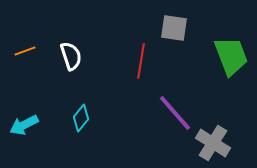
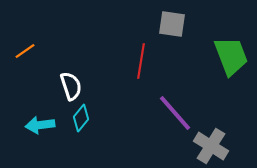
gray square: moved 2 px left, 4 px up
orange line: rotated 15 degrees counterclockwise
white semicircle: moved 30 px down
cyan arrow: moved 16 px right; rotated 20 degrees clockwise
gray cross: moved 2 px left, 3 px down
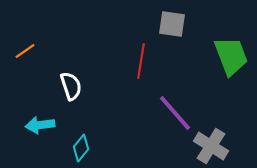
cyan diamond: moved 30 px down
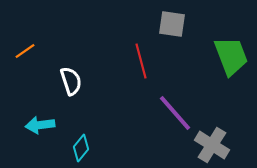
red line: rotated 24 degrees counterclockwise
white semicircle: moved 5 px up
gray cross: moved 1 px right, 1 px up
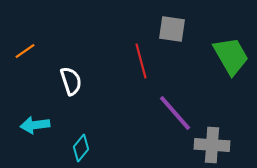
gray square: moved 5 px down
green trapezoid: rotated 9 degrees counterclockwise
cyan arrow: moved 5 px left
gray cross: rotated 28 degrees counterclockwise
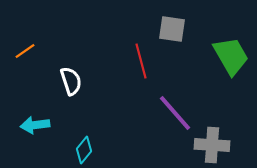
cyan diamond: moved 3 px right, 2 px down
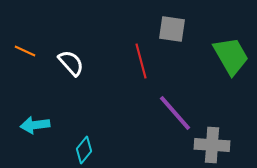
orange line: rotated 60 degrees clockwise
white semicircle: moved 18 px up; rotated 24 degrees counterclockwise
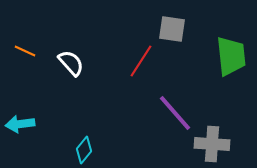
green trapezoid: rotated 24 degrees clockwise
red line: rotated 48 degrees clockwise
cyan arrow: moved 15 px left, 1 px up
gray cross: moved 1 px up
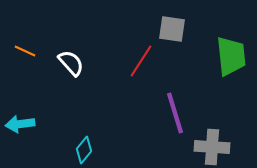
purple line: rotated 24 degrees clockwise
gray cross: moved 3 px down
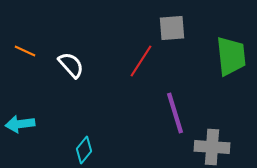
gray square: moved 1 px up; rotated 12 degrees counterclockwise
white semicircle: moved 2 px down
